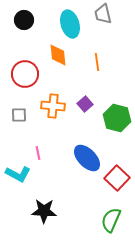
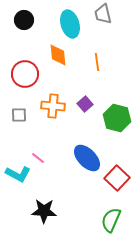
pink line: moved 5 px down; rotated 40 degrees counterclockwise
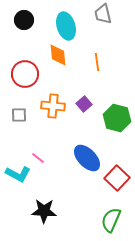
cyan ellipse: moved 4 px left, 2 px down
purple square: moved 1 px left
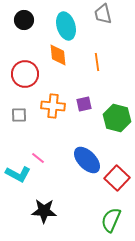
purple square: rotated 28 degrees clockwise
blue ellipse: moved 2 px down
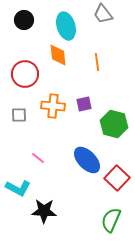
gray trapezoid: rotated 25 degrees counterclockwise
green hexagon: moved 3 px left, 6 px down
cyan L-shape: moved 14 px down
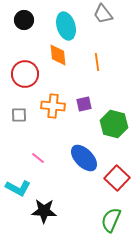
blue ellipse: moved 3 px left, 2 px up
